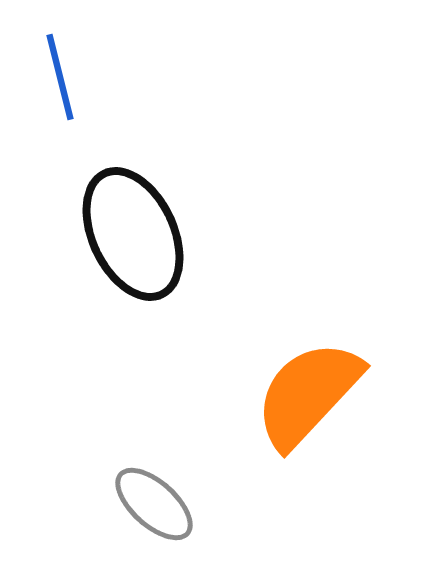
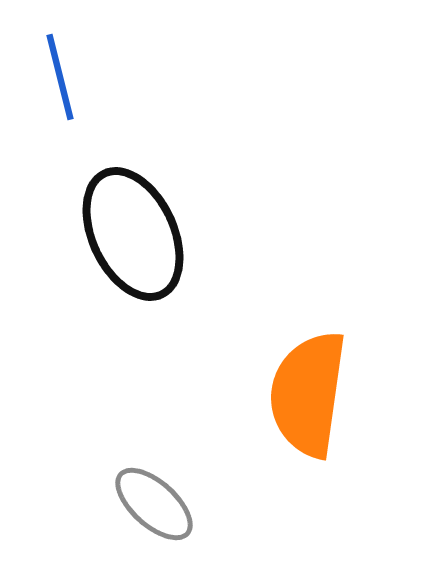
orange semicircle: rotated 35 degrees counterclockwise
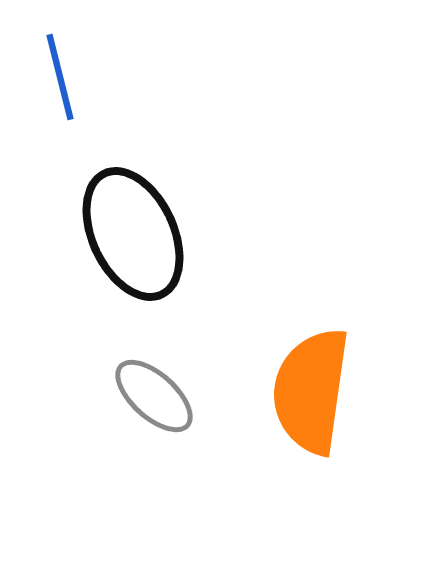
orange semicircle: moved 3 px right, 3 px up
gray ellipse: moved 108 px up
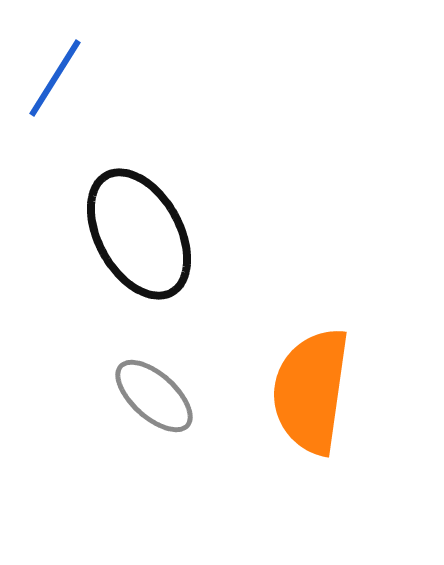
blue line: moved 5 px left, 1 px down; rotated 46 degrees clockwise
black ellipse: moved 6 px right; rotated 4 degrees counterclockwise
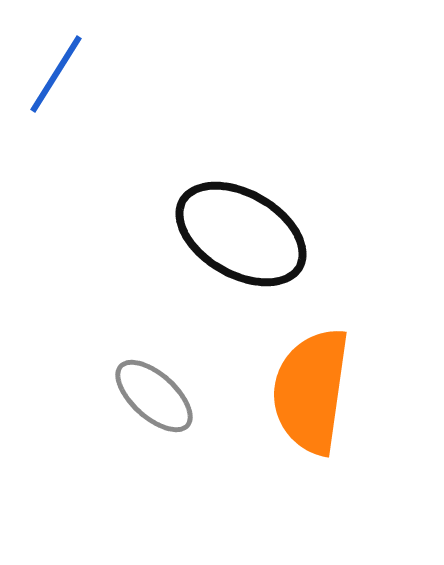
blue line: moved 1 px right, 4 px up
black ellipse: moved 102 px right; rotated 31 degrees counterclockwise
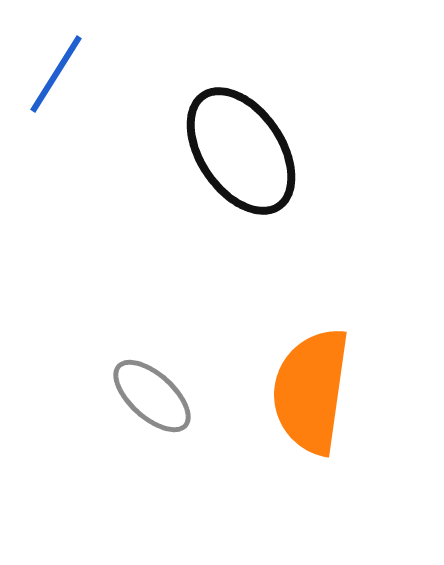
black ellipse: moved 83 px up; rotated 26 degrees clockwise
gray ellipse: moved 2 px left
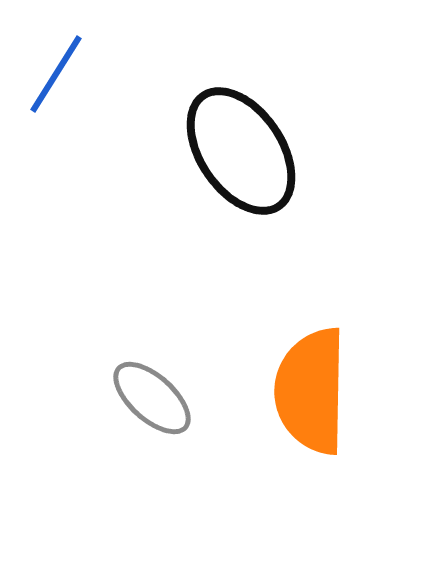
orange semicircle: rotated 7 degrees counterclockwise
gray ellipse: moved 2 px down
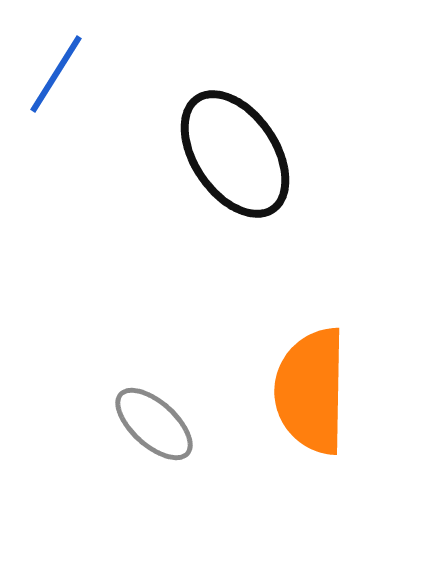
black ellipse: moved 6 px left, 3 px down
gray ellipse: moved 2 px right, 26 px down
